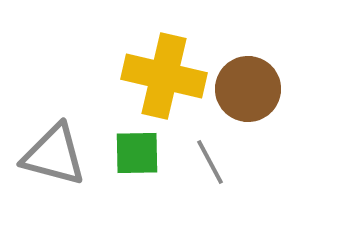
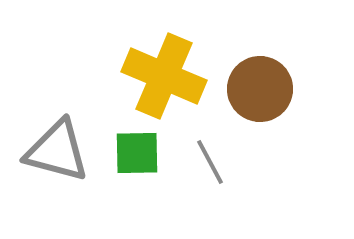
yellow cross: rotated 10 degrees clockwise
brown circle: moved 12 px right
gray triangle: moved 3 px right, 4 px up
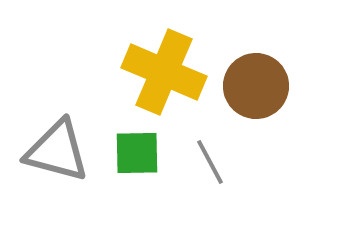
yellow cross: moved 4 px up
brown circle: moved 4 px left, 3 px up
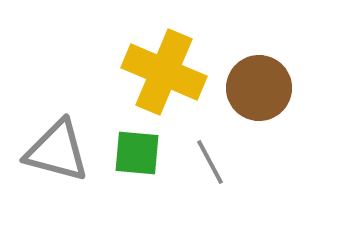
brown circle: moved 3 px right, 2 px down
green square: rotated 6 degrees clockwise
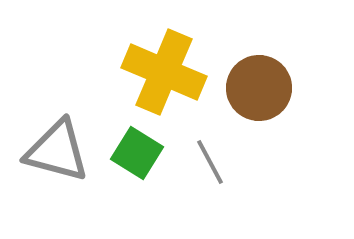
green square: rotated 27 degrees clockwise
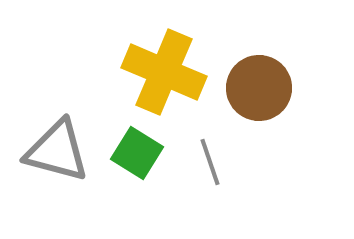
gray line: rotated 9 degrees clockwise
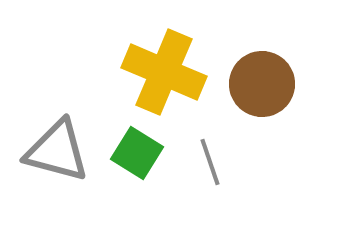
brown circle: moved 3 px right, 4 px up
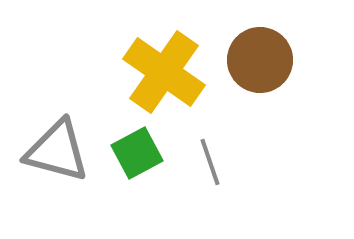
yellow cross: rotated 12 degrees clockwise
brown circle: moved 2 px left, 24 px up
green square: rotated 30 degrees clockwise
